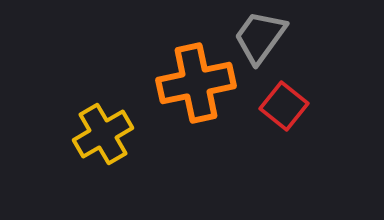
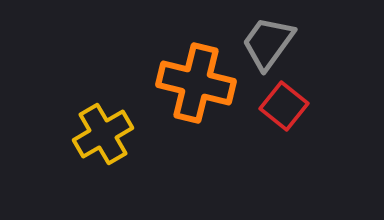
gray trapezoid: moved 8 px right, 6 px down
orange cross: rotated 26 degrees clockwise
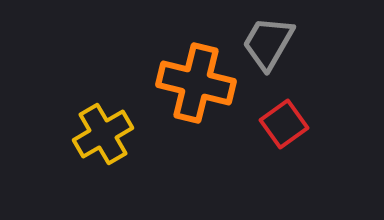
gray trapezoid: rotated 6 degrees counterclockwise
red square: moved 18 px down; rotated 15 degrees clockwise
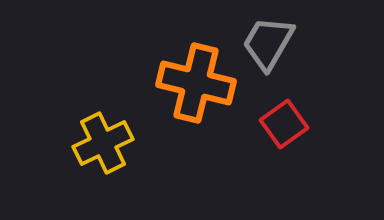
yellow cross: moved 9 px down; rotated 4 degrees clockwise
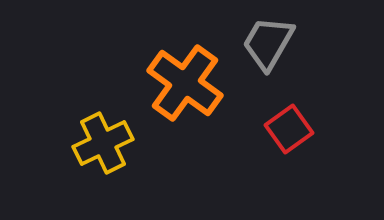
orange cross: moved 11 px left; rotated 22 degrees clockwise
red square: moved 5 px right, 5 px down
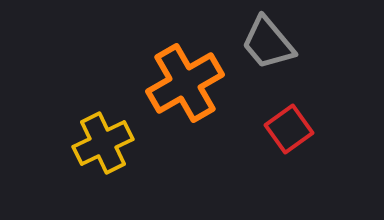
gray trapezoid: rotated 70 degrees counterclockwise
orange cross: rotated 24 degrees clockwise
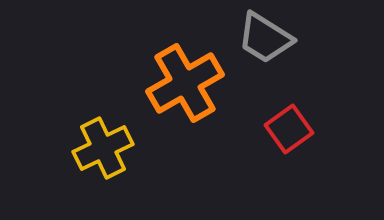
gray trapezoid: moved 3 px left, 5 px up; rotated 18 degrees counterclockwise
yellow cross: moved 5 px down
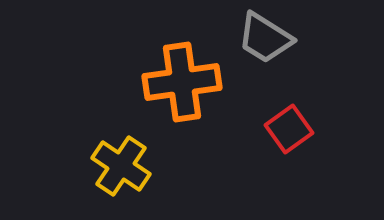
orange cross: moved 3 px left, 1 px up; rotated 22 degrees clockwise
yellow cross: moved 18 px right, 18 px down; rotated 30 degrees counterclockwise
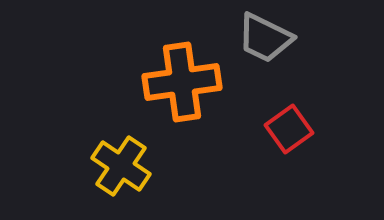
gray trapezoid: rotated 6 degrees counterclockwise
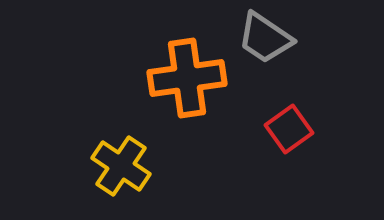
gray trapezoid: rotated 8 degrees clockwise
orange cross: moved 5 px right, 4 px up
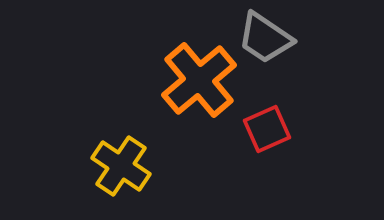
orange cross: moved 12 px right, 2 px down; rotated 32 degrees counterclockwise
red square: moved 22 px left; rotated 12 degrees clockwise
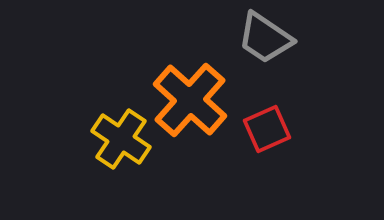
orange cross: moved 9 px left, 20 px down; rotated 8 degrees counterclockwise
yellow cross: moved 27 px up
